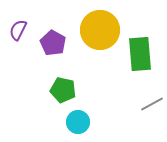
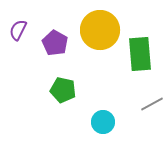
purple pentagon: moved 2 px right
cyan circle: moved 25 px right
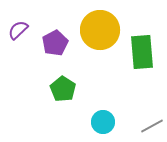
purple semicircle: rotated 20 degrees clockwise
purple pentagon: rotated 15 degrees clockwise
green rectangle: moved 2 px right, 2 px up
green pentagon: moved 1 px up; rotated 20 degrees clockwise
gray line: moved 22 px down
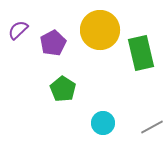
purple pentagon: moved 2 px left
green rectangle: moved 1 px left, 1 px down; rotated 8 degrees counterclockwise
cyan circle: moved 1 px down
gray line: moved 1 px down
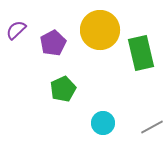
purple semicircle: moved 2 px left
green pentagon: rotated 15 degrees clockwise
